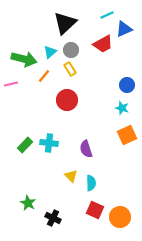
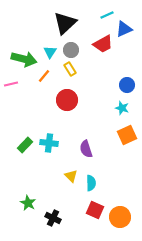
cyan triangle: rotated 16 degrees counterclockwise
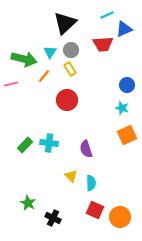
red trapezoid: rotated 25 degrees clockwise
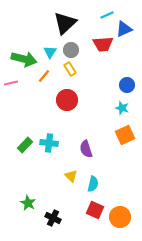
pink line: moved 1 px up
orange square: moved 2 px left
cyan semicircle: moved 2 px right, 1 px down; rotated 14 degrees clockwise
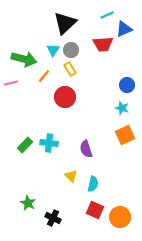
cyan triangle: moved 3 px right, 2 px up
red circle: moved 2 px left, 3 px up
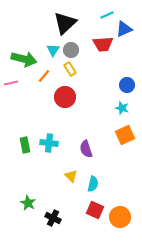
green rectangle: rotated 56 degrees counterclockwise
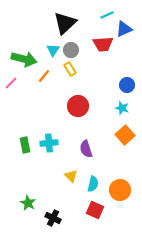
pink line: rotated 32 degrees counterclockwise
red circle: moved 13 px right, 9 px down
orange square: rotated 18 degrees counterclockwise
cyan cross: rotated 12 degrees counterclockwise
orange circle: moved 27 px up
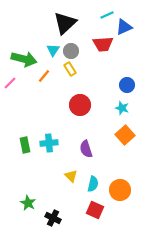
blue triangle: moved 2 px up
gray circle: moved 1 px down
pink line: moved 1 px left
red circle: moved 2 px right, 1 px up
